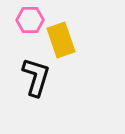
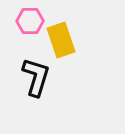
pink hexagon: moved 1 px down
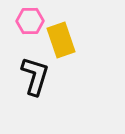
black L-shape: moved 1 px left, 1 px up
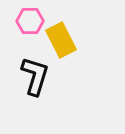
yellow rectangle: rotated 8 degrees counterclockwise
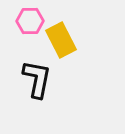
black L-shape: moved 2 px right, 3 px down; rotated 6 degrees counterclockwise
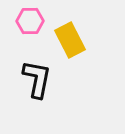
yellow rectangle: moved 9 px right
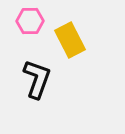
black L-shape: rotated 9 degrees clockwise
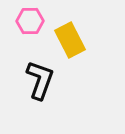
black L-shape: moved 3 px right, 1 px down
